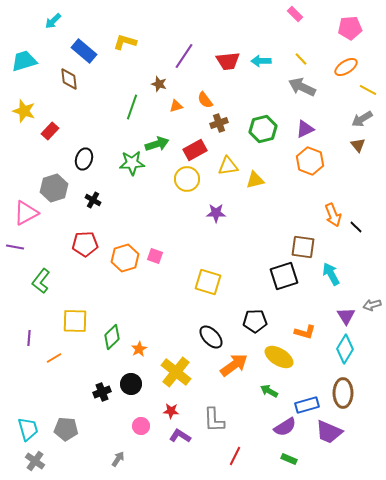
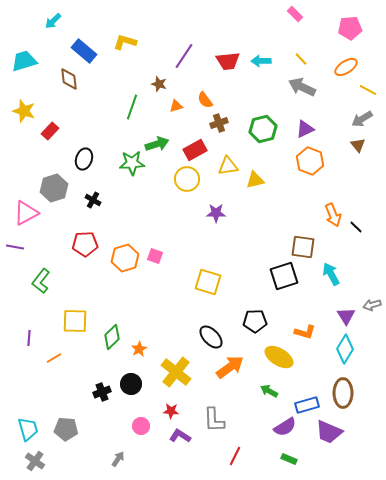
orange arrow at (234, 365): moved 4 px left, 2 px down
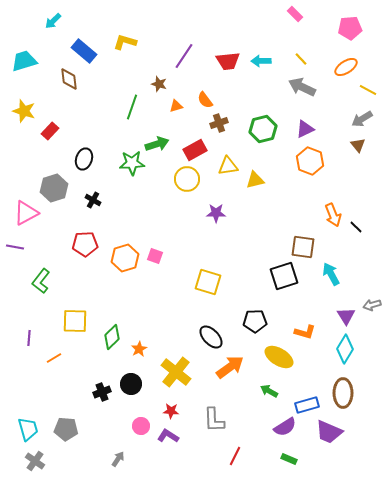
purple L-shape at (180, 436): moved 12 px left
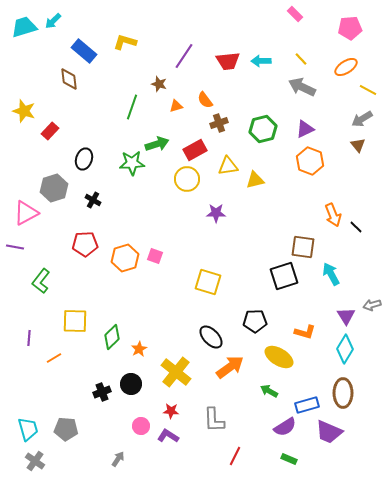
cyan trapezoid at (24, 61): moved 34 px up
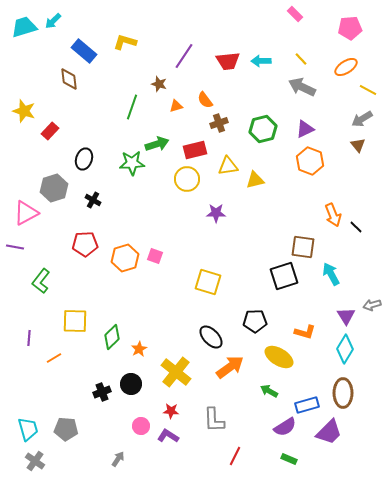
red rectangle at (195, 150): rotated 15 degrees clockwise
purple trapezoid at (329, 432): rotated 68 degrees counterclockwise
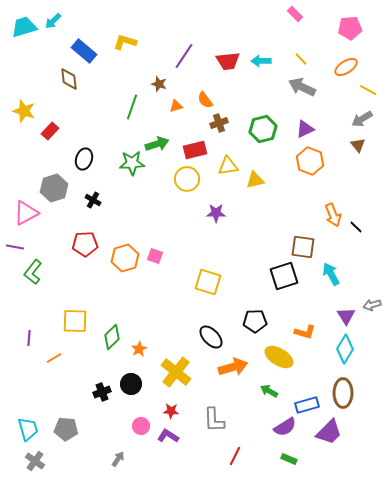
green L-shape at (41, 281): moved 8 px left, 9 px up
orange arrow at (230, 367): moved 3 px right; rotated 20 degrees clockwise
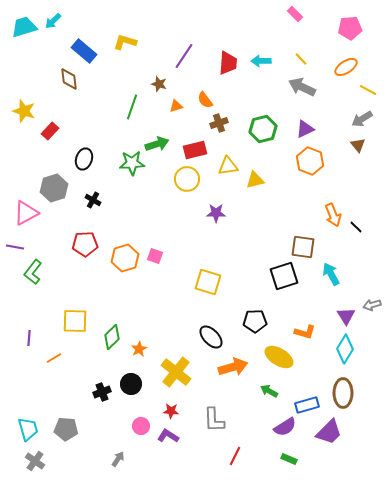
red trapezoid at (228, 61): moved 2 px down; rotated 80 degrees counterclockwise
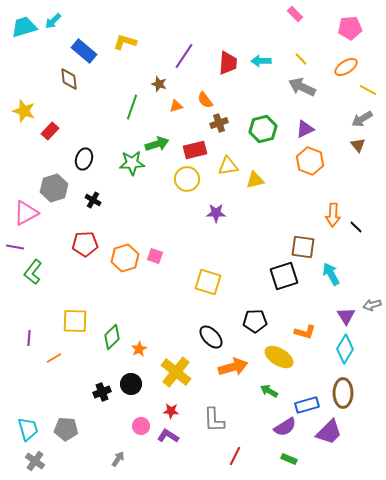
orange arrow at (333, 215): rotated 25 degrees clockwise
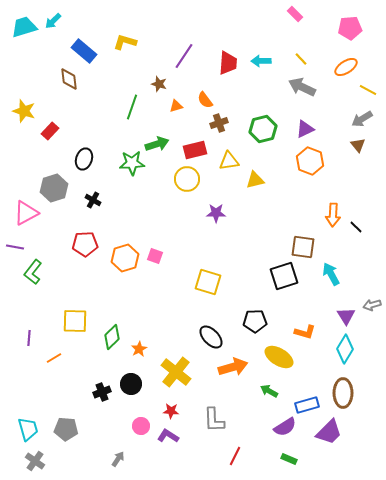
yellow triangle at (228, 166): moved 1 px right, 5 px up
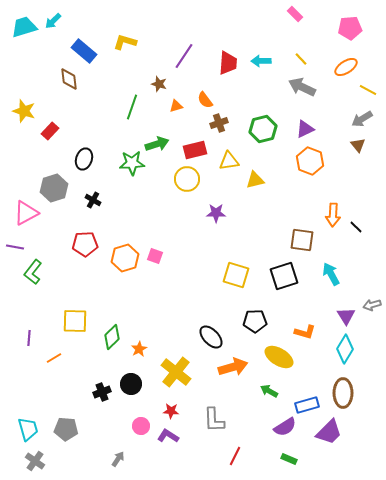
brown square at (303, 247): moved 1 px left, 7 px up
yellow square at (208, 282): moved 28 px right, 7 px up
